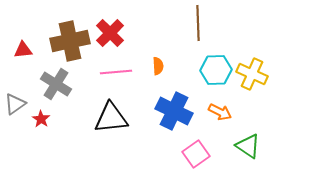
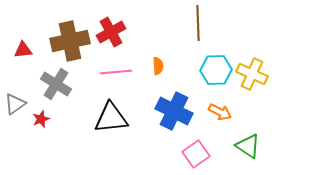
red cross: moved 1 px right, 1 px up; rotated 16 degrees clockwise
red star: rotated 18 degrees clockwise
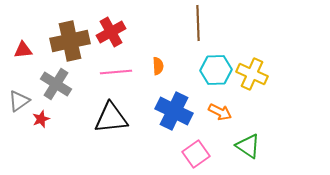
gray triangle: moved 4 px right, 3 px up
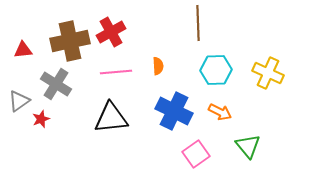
yellow cross: moved 16 px right, 1 px up
green triangle: rotated 16 degrees clockwise
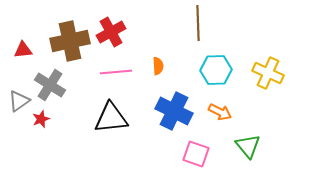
gray cross: moved 6 px left, 1 px down
pink square: rotated 36 degrees counterclockwise
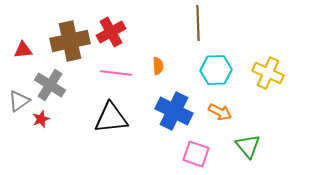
pink line: moved 1 px down; rotated 12 degrees clockwise
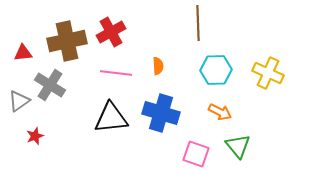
brown cross: moved 3 px left
red triangle: moved 3 px down
blue cross: moved 13 px left, 2 px down; rotated 9 degrees counterclockwise
red star: moved 6 px left, 17 px down
green triangle: moved 10 px left
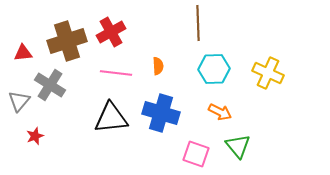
brown cross: rotated 6 degrees counterclockwise
cyan hexagon: moved 2 px left, 1 px up
gray triangle: rotated 15 degrees counterclockwise
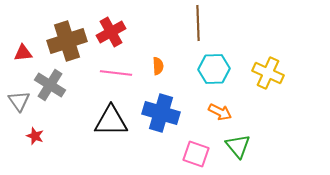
gray triangle: rotated 15 degrees counterclockwise
black triangle: moved 3 px down; rotated 6 degrees clockwise
red star: rotated 30 degrees counterclockwise
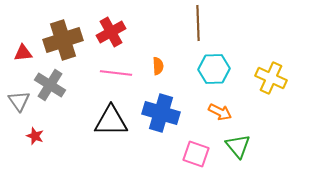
brown cross: moved 4 px left, 1 px up
yellow cross: moved 3 px right, 5 px down
